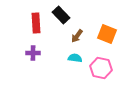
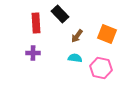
black rectangle: moved 1 px left, 1 px up
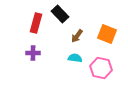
red rectangle: rotated 18 degrees clockwise
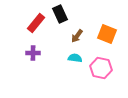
black rectangle: rotated 18 degrees clockwise
red rectangle: rotated 24 degrees clockwise
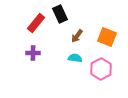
orange square: moved 3 px down
pink hexagon: moved 1 px down; rotated 20 degrees clockwise
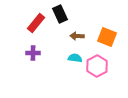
brown arrow: rotated 56 degrees clockwise
pink hexagon: moved 4 px left, 3 px up
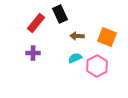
cyan semicircle: rotated 32 degrees counterclockwise
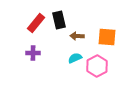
black rectangle: moved 1 px left, 6 px down; rotated 12 degrees clockwise
orange square: rotated 18 degrees counterclockwise
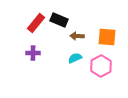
black rectangle: rotated 54 degrees counterclockwise
pink hexagon: moved 4 px right
